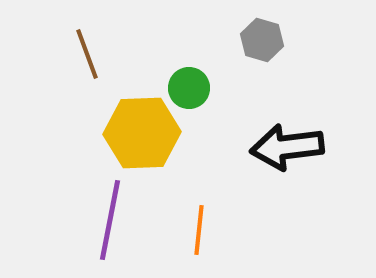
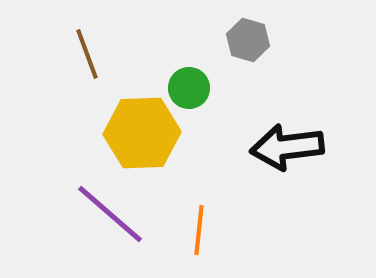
gray hexagon: moved 14 px left
purple line: moved 6 px up; rotated 60 degrees counterclockwise
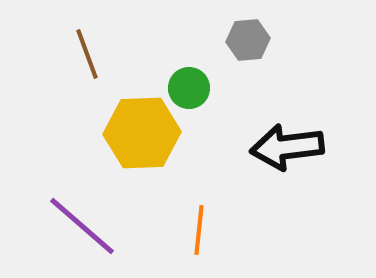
gray hexagon: rotated 21 degrees counterclockwise
purple line: moved 28 px left, 12 px down
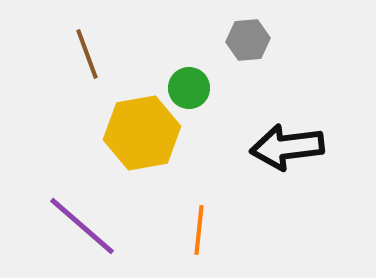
yellow hexagon: rotated 8 degrees counterclockwise
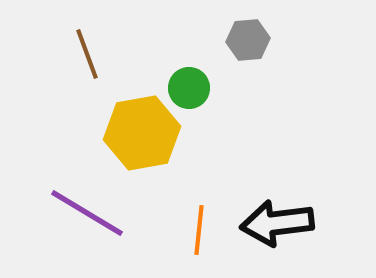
black arrow: moved 10 px left, 76 px down
purple line: moved 5 px right, 13 px up; rotated 10 degrees counterclockwise
